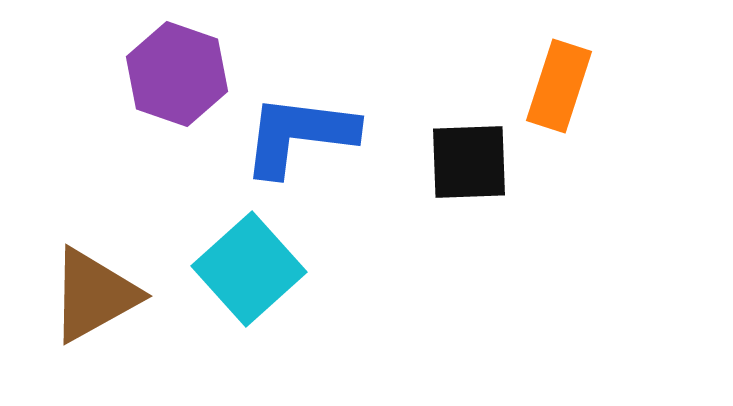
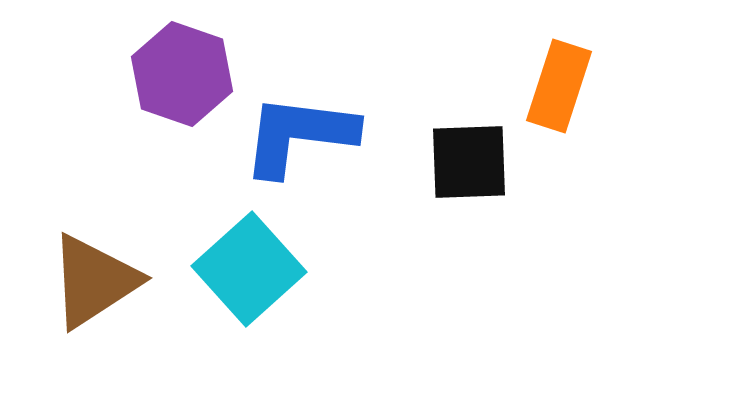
purple hexagon: moved 5 px right
brown triangle: moved 14 px up; rotated 4 degrees counterclockwise
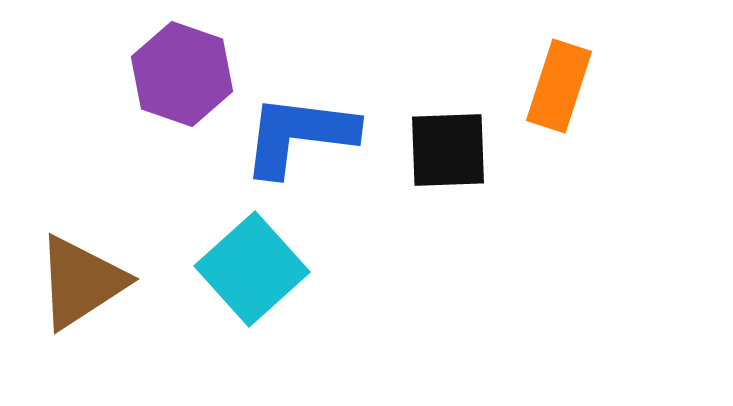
black square: moved 21 px left, 12 px up
cyan square: moved 3 px right
brown triangle: moved 13 px left, 1 px down
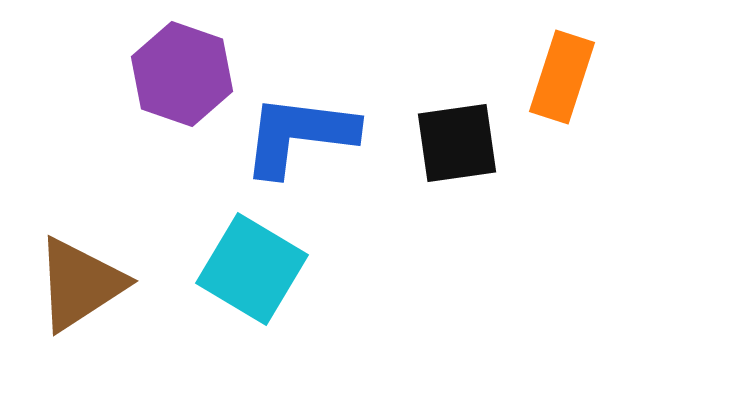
orange rectangle: moved 3 px right, 9 px up
black square: moved 9 px right, 7 px up; rotated 6 degrees counterclockwise
cyan square: rotated 17 degrees counterclockwise
brown triangle: moved 1 px left, 2 px down
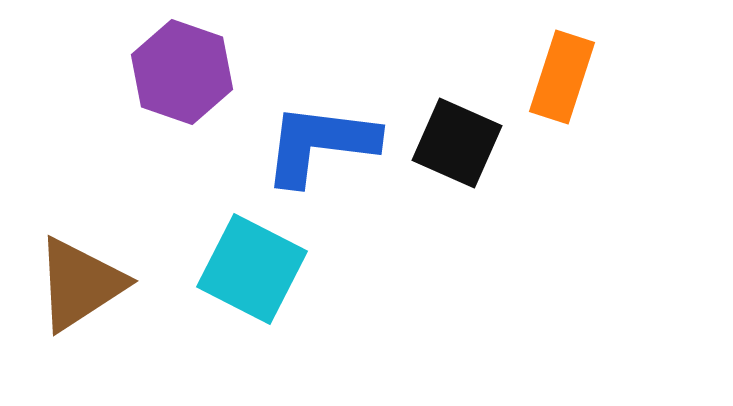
purple hexagon: moved 2 px up
blue L-shape: moved 21 px right, 9 px down
black square: rotated 32 degrees clockwise
cyan square: rotated 4 degrees counterclockwise
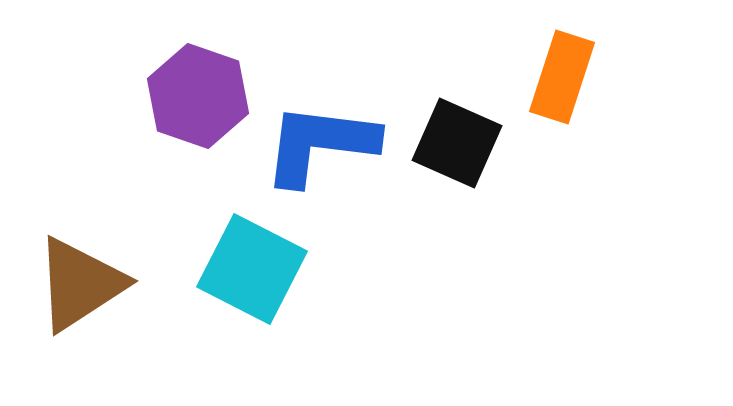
purple hexagon: moved 16 px right, 24 px down
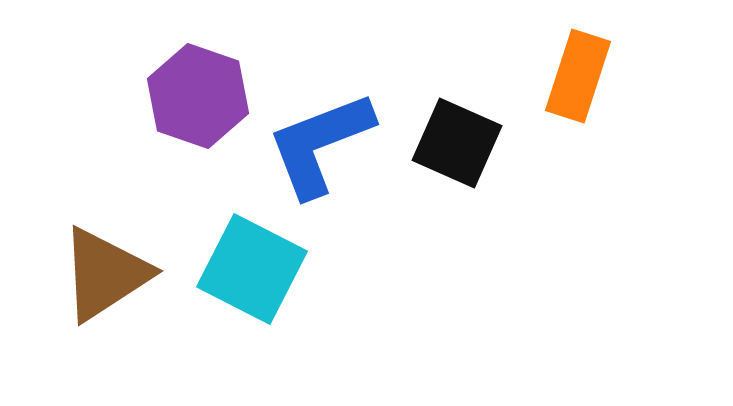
orange rectangle: moved 16 px right, 1 px up
blue L-shape: rotated 28 degrees counterclockwise
brown triangle: moved 25 px right, 10 px up
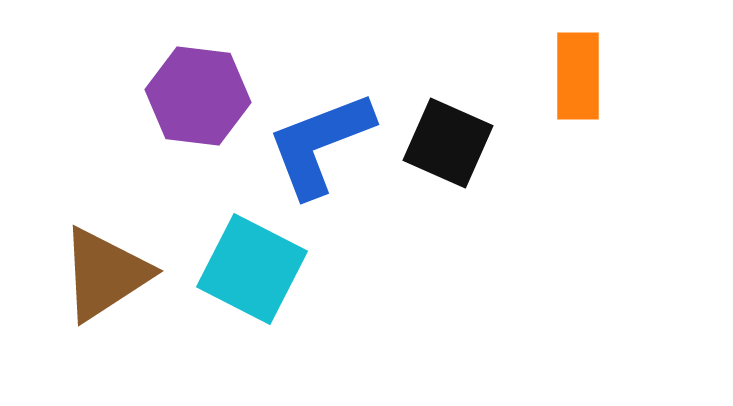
orange rectangle: rotated 18 degrees counterclockwise
purple hexagon: rotated 12 degrees counterclockwise
black square: moved 9 px left
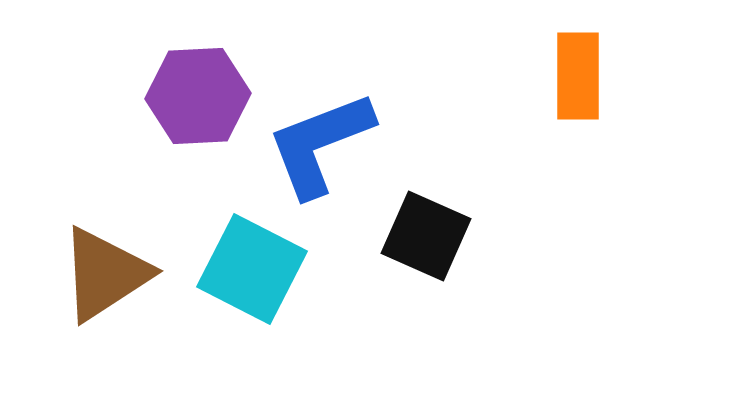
purple hexagon: rotated 10 degrees counterclockwise
black square: moved 22 px left, 93 px down
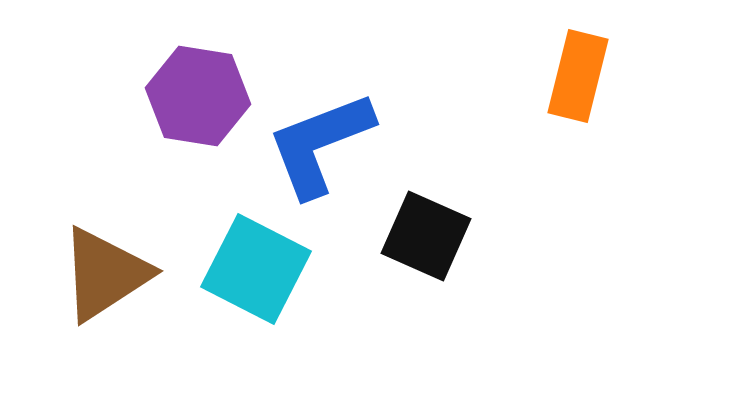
orange rectangle: rotated 14 degrees clockwise
purple hexagon: rotated 12 degrees clockwise
cyan square: moved 4 px right
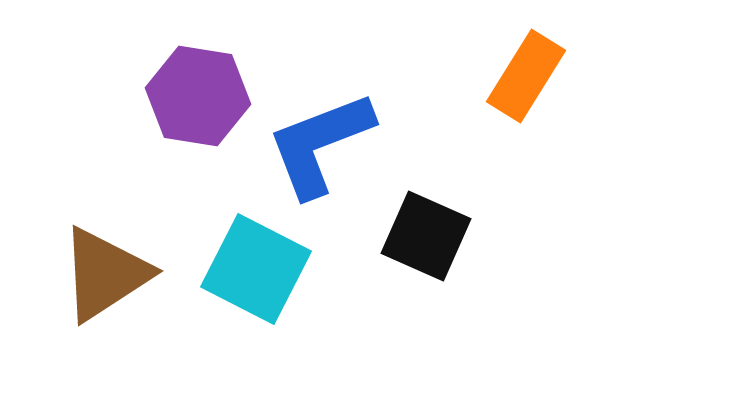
orange rectangle: moved 52 px left; rotated 18 degrees clockwise
